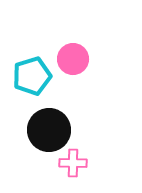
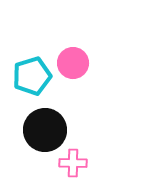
pink circle: moved 4 px down
black circle: moved 4 px left
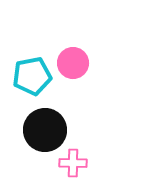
cyan pentagon: rotated 6 degrees clockwise
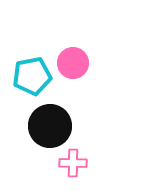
black circle: moved 5 px right, 4 px up
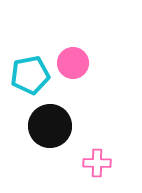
cyan pentagon: moved 2 px left, 1 px up
pink cross: moved 24 px right
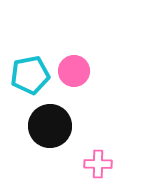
pink circle: moved 1 px right, 8 px down
pink cross: moved 1 px right, 1 px down
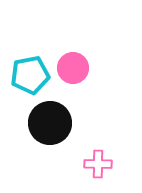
pink circle: moved 1 px left, 3 px up
black circle: moved 3 px up
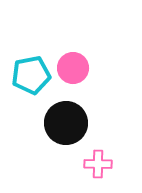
cyan pentagon: moved 1 px right
black circle: moved 16 px right
